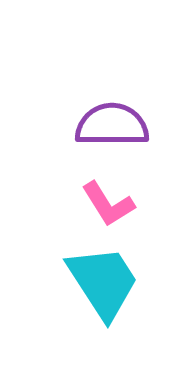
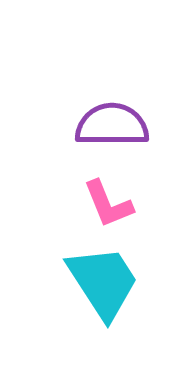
pink L-shape: rotated 10 degrees clockwise
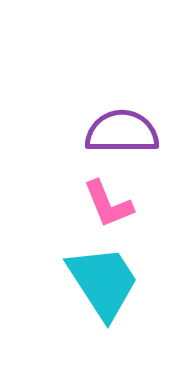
purple semicircle: moved 10 px right, 7 px down
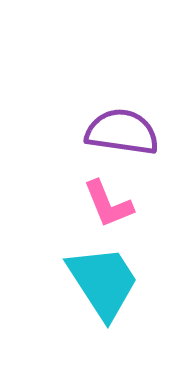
purple semicircle: rotated 8 degrees clockwise
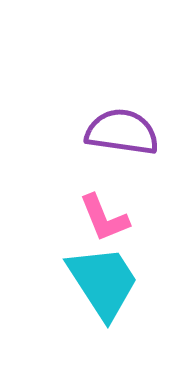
pink L-shape: moved 4 px left, 14 px down
